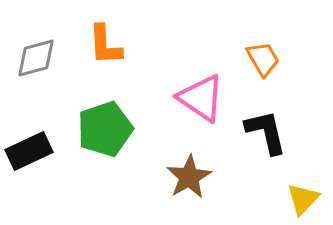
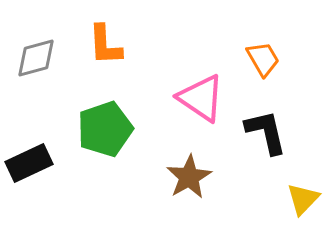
black rectangle: moved 12 px down
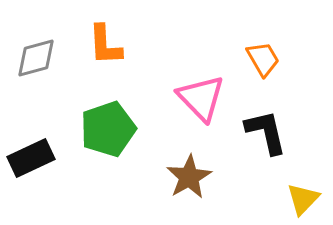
pink triangle: rotated 12 degrees clockwise
green pentagon: moved 3 px right
black rectangle: moved 2 px right, 5 px up
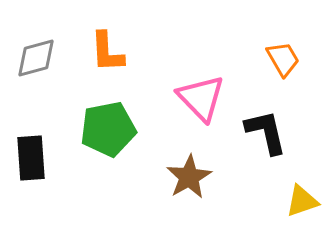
orange L-shape: moved 2 px right, 7 px down
orange trapezoid: moved 20 px right
green pentagon: rotated 8 degrees clockwise
black rectangle: rotated 69 degrees counterclockwise
yellow triangle: moved 1 px left, 2 px down; rotated 27 degrees clockwise
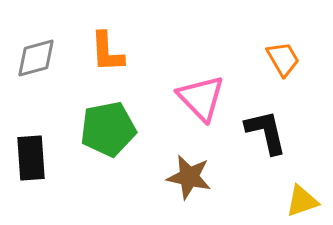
brown star: rotated 30 degrees counterclockwise
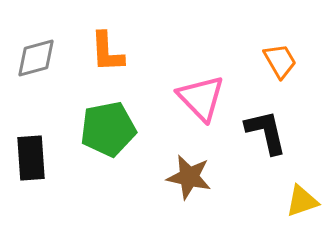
orange trapezoid: moved 3 px left, 2 px down
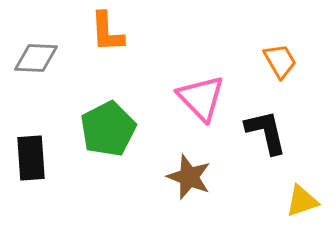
orange L-shape: moved 20 px up
gray diamond: rotated 18 degrees clockwise
green pentagon: rotated 16 degrees counterclockwise
brown star: rotated 9 degrees clockwise
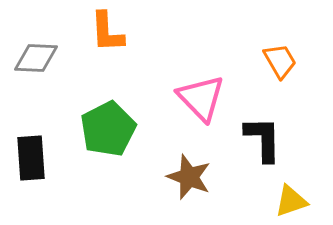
black L-shape: moved 3 px left, 7 px down; rotated 12 degrees clockwise
yellow triangle: moved 11 px left
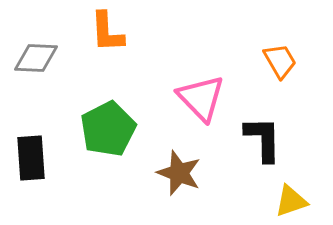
brown star: moved 10 px left, 4 px up
